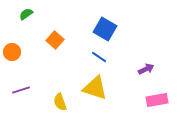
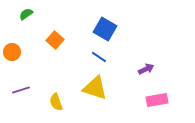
yellow semicircle: moved 4 px left
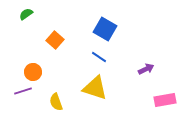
orange circle: moved 21 px right, 20 px down
purple line: moved 2 px right, 1 px down
pink rectangle: moved 8 px right
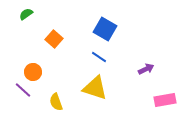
orange square: moved 1 px left, 1 px up
purple line: moved 1 px up; rotated 60 degrees clockwise
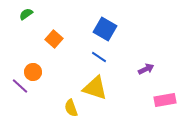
purple line: moved 3 px left, 4 px up
yellow semicircle: moved 15 px right, 6 px down
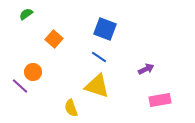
blue square: rotated 10 degrees counterclockwise
yellow triangle: moved 2 px right, 2 px up
pink rectangle: moved 5 px left
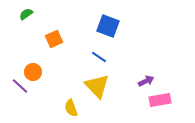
blue square: moved 3 px right, 3 px up
orange square: rotated 24 degrees clockwise
purple arrow: moved 12 px down
yellow triangle: rotated 28 degrees clockwise
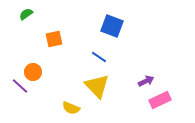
blue square: moved 4 px right
orange square: rotated 12 degrees clockwise
pink rectangle: rotated 15 degrees counterclockwise
yellow semicircle: rotated 48 degrees counterclockwise
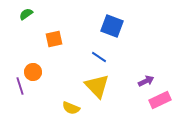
purple line: rotated 30 degrees clockwise
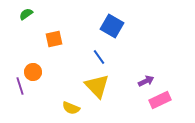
blue square: rotated 10 degrees clockwise
blue line: rotated 21 degrees clockwise
